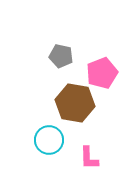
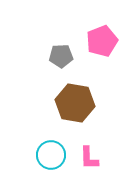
gray pentagon: rotated 15 degrees counterclockwise
pink pentagon: moved 32 px up
cyan circle: moved 2 px right, 15 px down
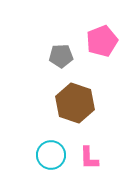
brown hexagon: rotated 9 degrees clockwise
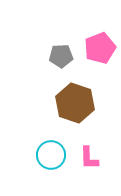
pink pentagon: moved 2 px left, 7 px down
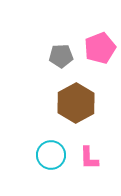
brown hexagon: moved 1 px right; rotated 12 degrees clockwise
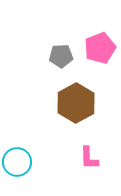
cyan circle: moved 34 px left, 7 px down
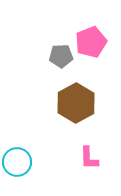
pink pentagon: moved 9 px left, 6 px up
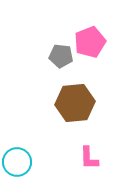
pink pentagon: moved 1 px left
gray pentagon: rotated 10 degrees clockwise
brown hexagon: moved 1 px left; rotated 24 degrees clockwise
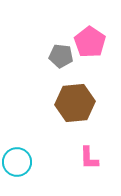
pink pentagon: rotated 16 degrees counterclockwise
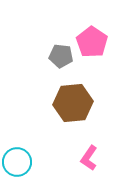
pink pentagon: moved 2 px right
brown hexagon: moved 2 px left
pink L-shape: rotated 35 degrees clockwise
